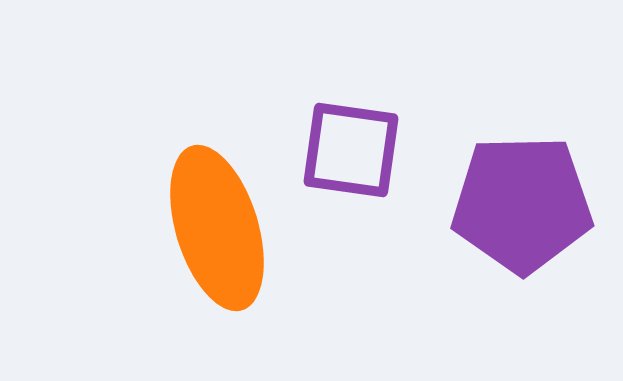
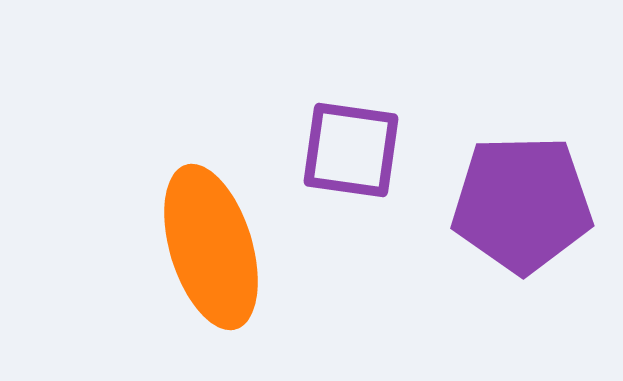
orange ellipse: moved 6 px left, 19 px down
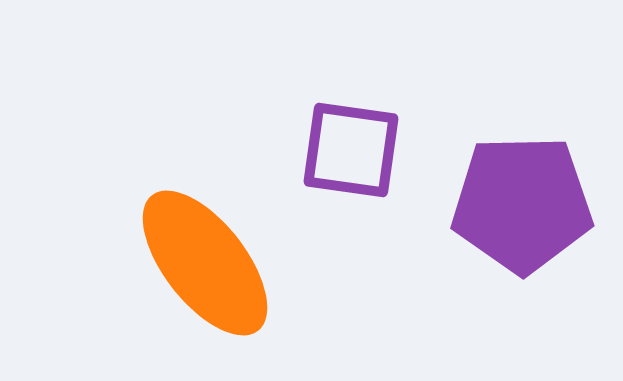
orange ellipse: moved 6 px left, 16 px down; rotated 21 degrees counterclockwise
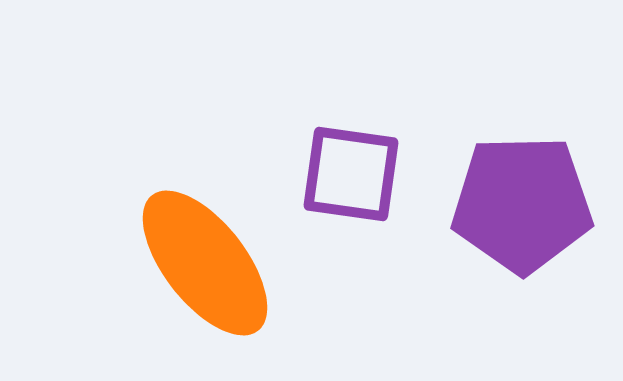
purple square: moved 24 px down
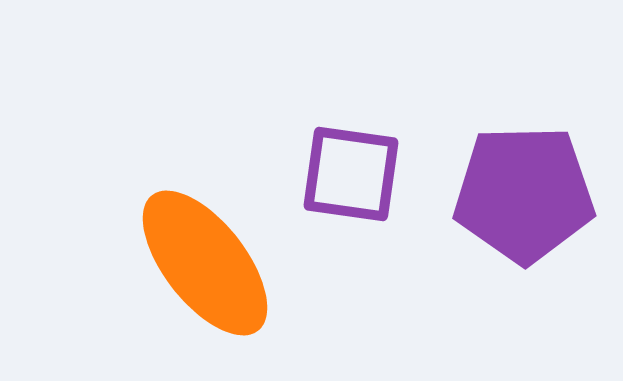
purple pentagon: moved 2 px right, 10 px up
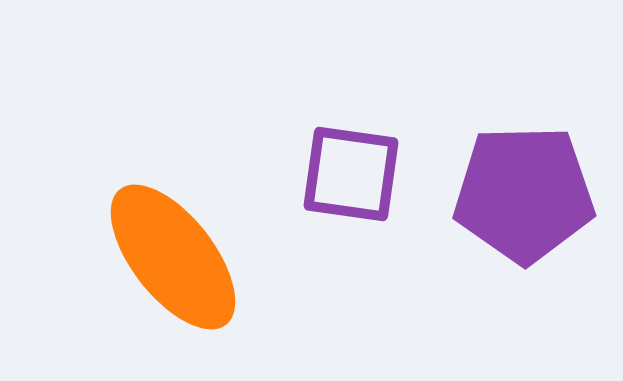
orange ellipse: moved 32 px left, 6 px up
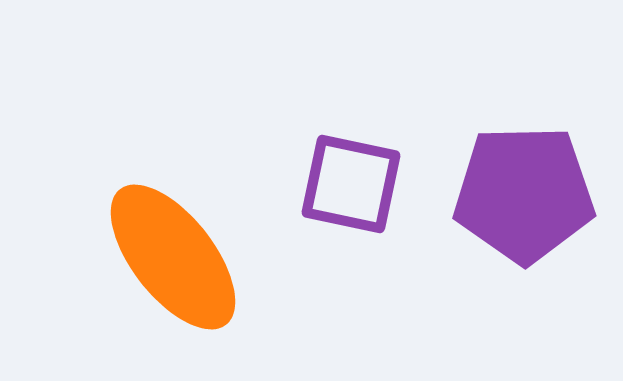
purple square: moved 10 px down; rotated 4 degrees clockwise
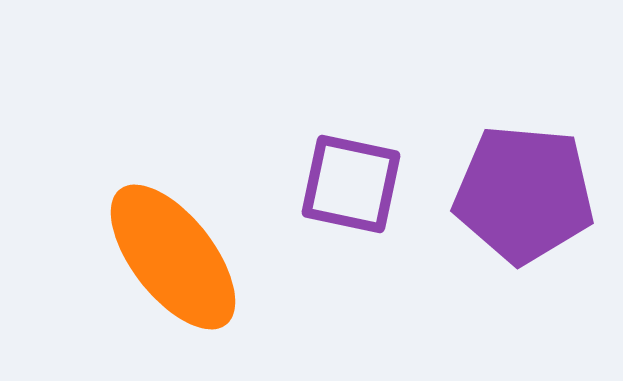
purple pentagon: rotated 6 degrees clockwise
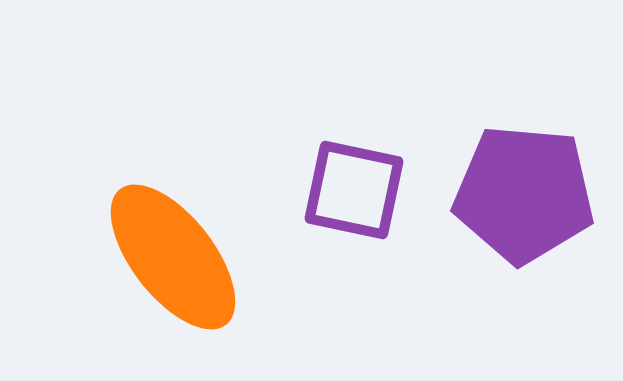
purple square: moved 3 px right, 6 px down
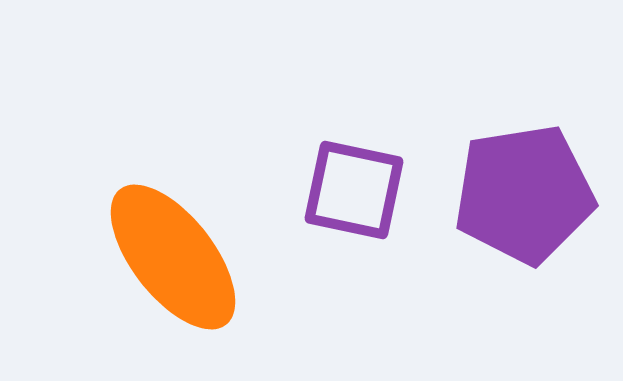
purple pentagon: rotated 14 degrees counterclockwise
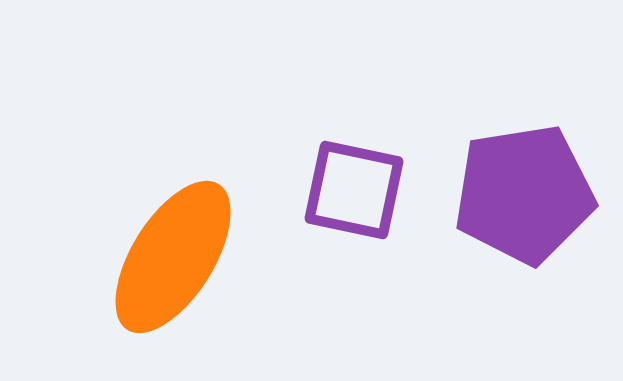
orange ellipse: rotated 70 degrees clockwise
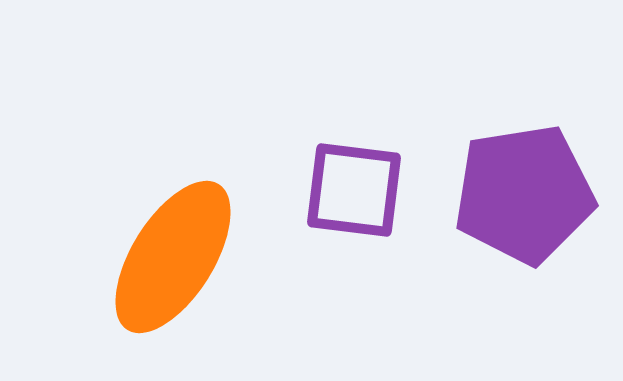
purple square: rotated 5 degrees counterclockwise
